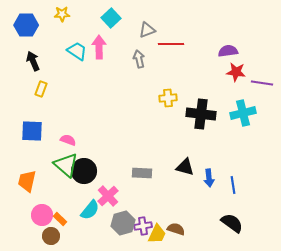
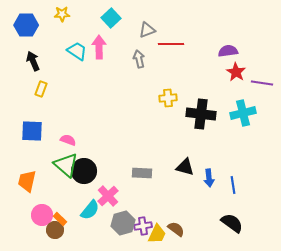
red star: rotated 24 degrees clockwise
brown semicircle: rotated 18 degrees clockwise
brown circle: moved 4 px right, 6 px up
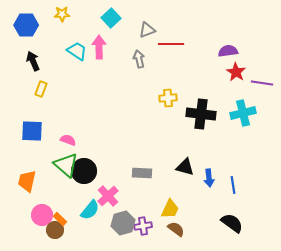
yellow trapezoid: moved 13 px right, 25 px up
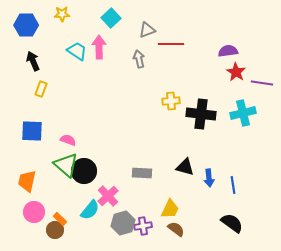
yellow cross: moved 3 px right, 3 px down
pink circle: moved 8 px left, 3 px up
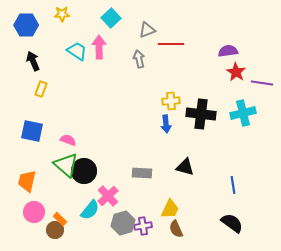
blue square: rotated 10 degrees clockwise
blue arrow: moved 43 px left, 54 px up
brown semicircle: rotated 150 degrees counterclockwise
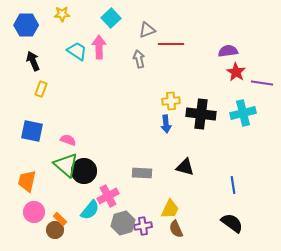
pink cross: rotated 15 degrees clockwise
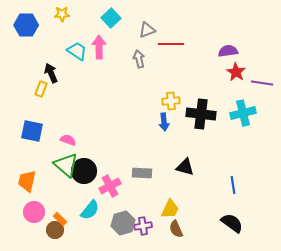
black arrow: moved 18 px right, 12 px down
blue arrow: moved 2 px left, 2 px up
pink cross: moved 2 px right, 10 px up
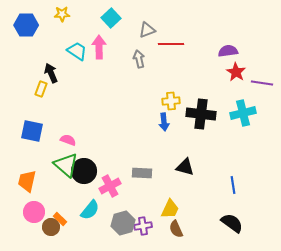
brown circle: moved 4 px left, 3 px up
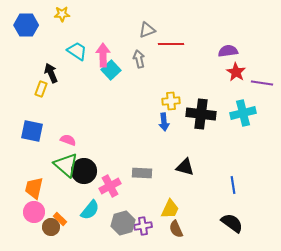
cyan square: moved 52 px down
pink arrow: moved 4 px right, 8 px down
orange trapezoid: moved 7 px right, 7 px down
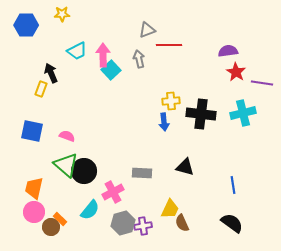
red line: moved 2 px left, 1 px down
cyan trapezoid: rotated 120 degrees clockwise
pink semicircle: moved 1 px left, 4 px up
pink cross: moved 3 px right, 6 px down
brown semicircle: moved 6 px right, 6 px up
